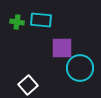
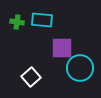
cyan rectangle: moved 1 px right
white square: moved 3 px right, 8 px up
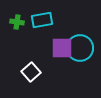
cyan rectangle: rotated 15 degrees counterclockwise
cyan circle: moved 20 px up
white square: moved 5 px up
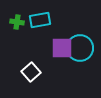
cyan rectangle: moved 2 px left
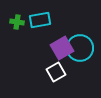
purple square: rotated 30 degrees counterclockwise
white square: moved 25 px right; rotated 12 degrees clockwise
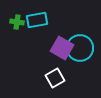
cyan rectangle: moved 3 px left
purple square: rotated 30 degrees counterclockwise
white square: moved 1 px left, 6 px down
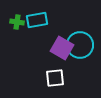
cyan circle: moved 3 px up
white square: rotated 24 degrees clockwise
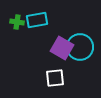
cyan circle: moved 2 px down
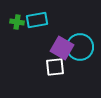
white square: moved 11 px up
